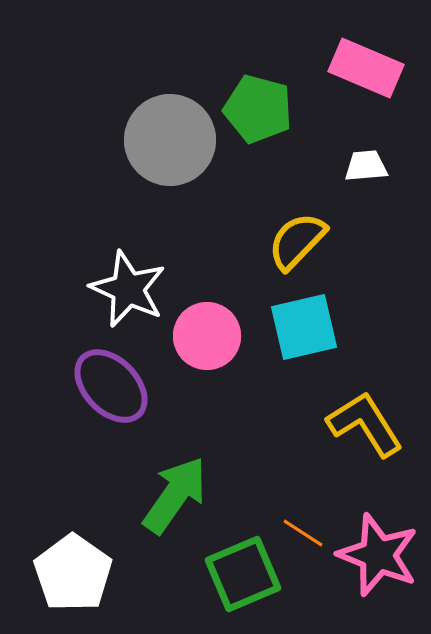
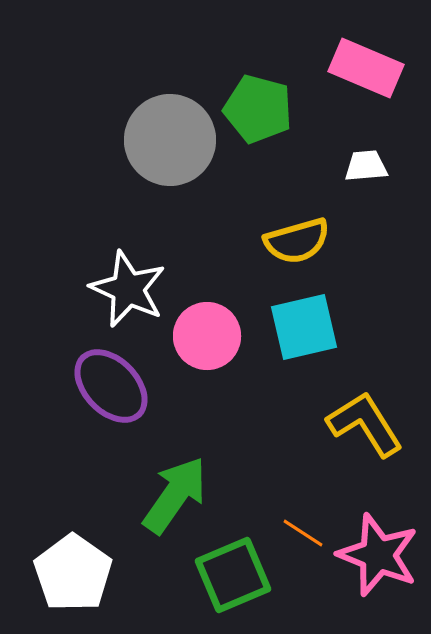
yellow semicircle: rotated 150 degrees counterclockwise
green square: moved 10 px left, 1 px down
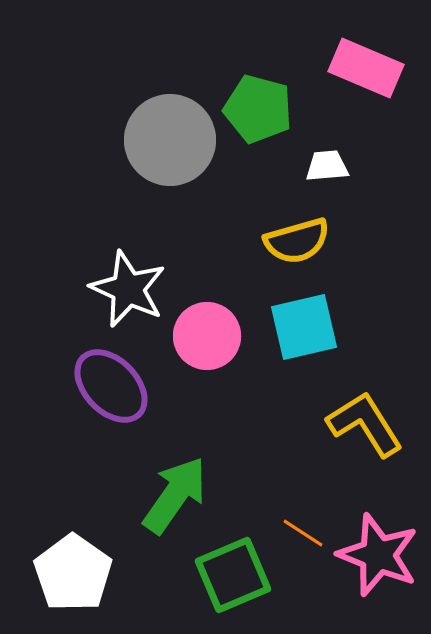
white trapezoid: moved 39 px left
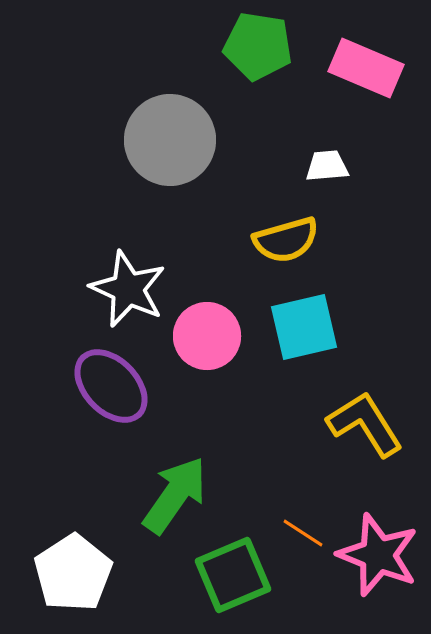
green pentagon: moved 63 px up; rotated 6 degrees counterclockwise
yellow semicircle: moved 11 px left, 1 px up
white pentagon: rotated 4 degrees clockwise
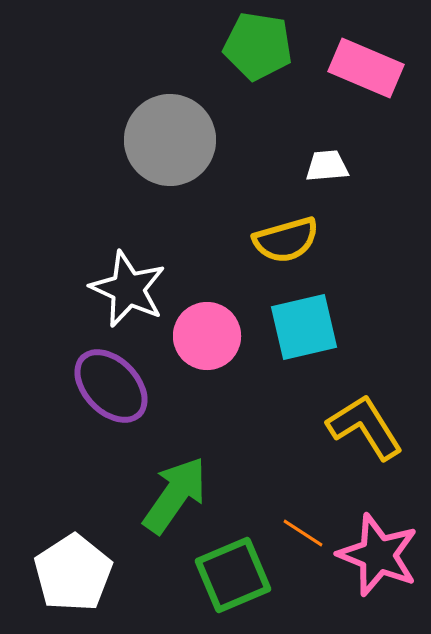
yellow L-shape: moved 3 px down
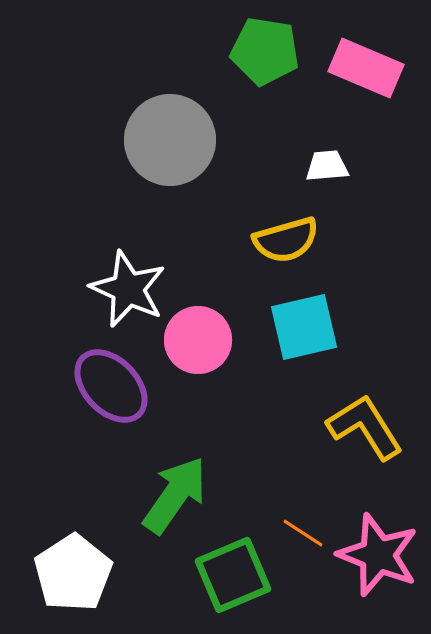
green pentagon: moved 7 px right, 5 px down
pink circle: moved 9 px left, 4 px down
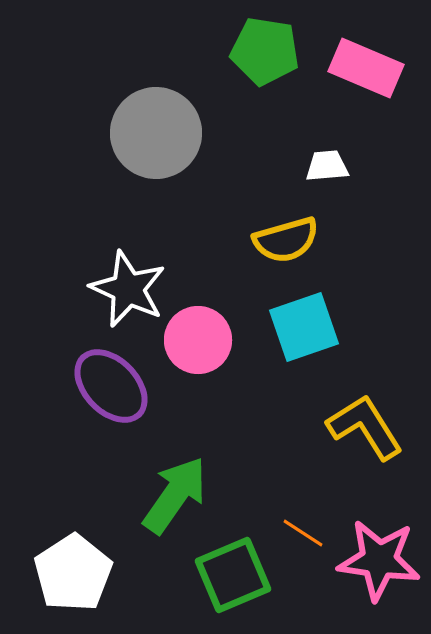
gray circle: moved 14 px left, 7 px up
cyan square: rotated 6 degrees counterclockwise
pink star: moved 1 px right, 5 px down; rotated 14 degrees counterclockwise
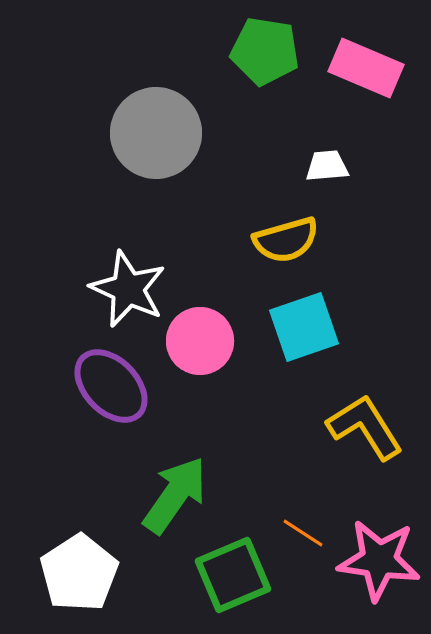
pink circle: moved 2 px right, 1 px down
white pentagon: moved 6 px right
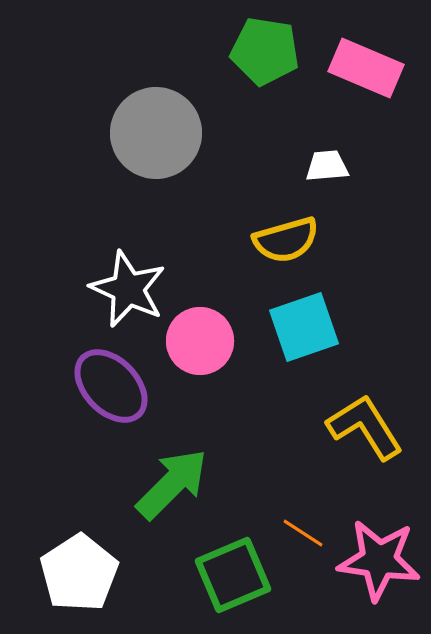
green arrow: moved 3 px left, 11 px up; rotated 10 degrees clockwise
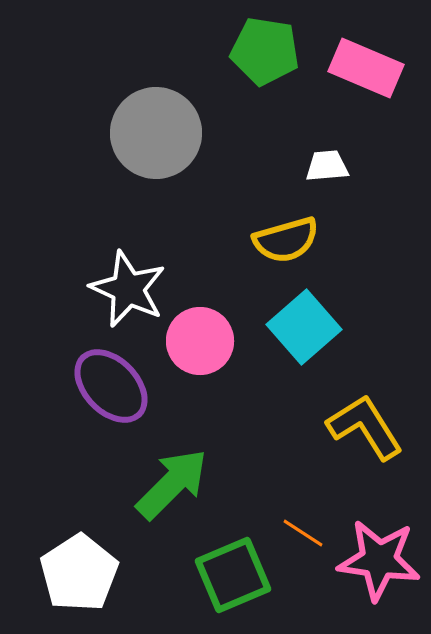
cyan square: rotated 22 degrees counterclockwise
